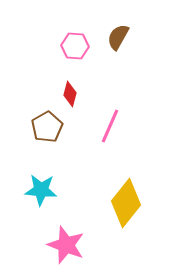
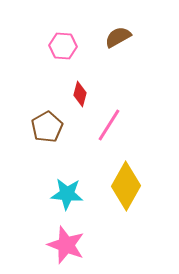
brown semicircle: rotated 32 degrees clockwise
pink hexagon: moved 12 px left
red diamond: moved 10 px right
pink line: moved 1 px left, 1 px up; rotated 8 degrees clockwise
cyan star: moved 26 px right, 4 px down
yellow diamond: moved 17 px up; rotated 9 degrees counterclockwise
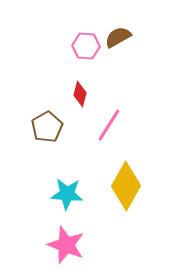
pink hexagon: moved 23 px right
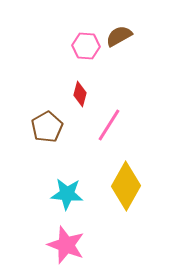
brown semicircle: moved 1 px right, 1 px up
